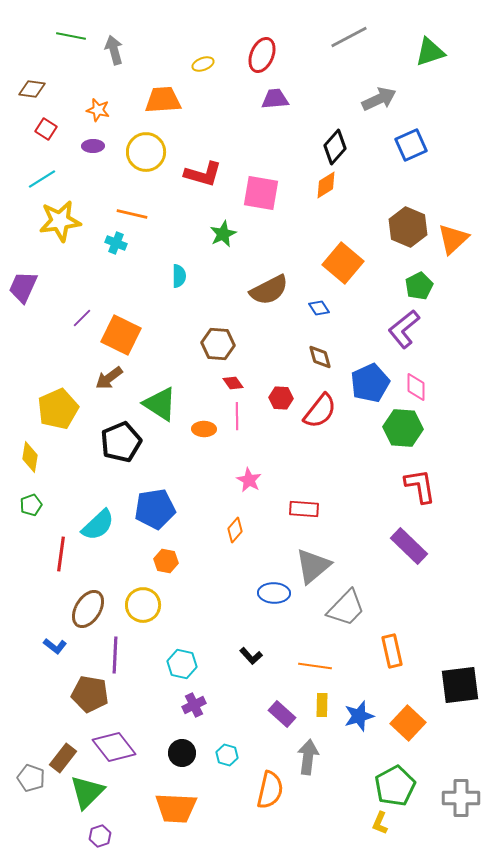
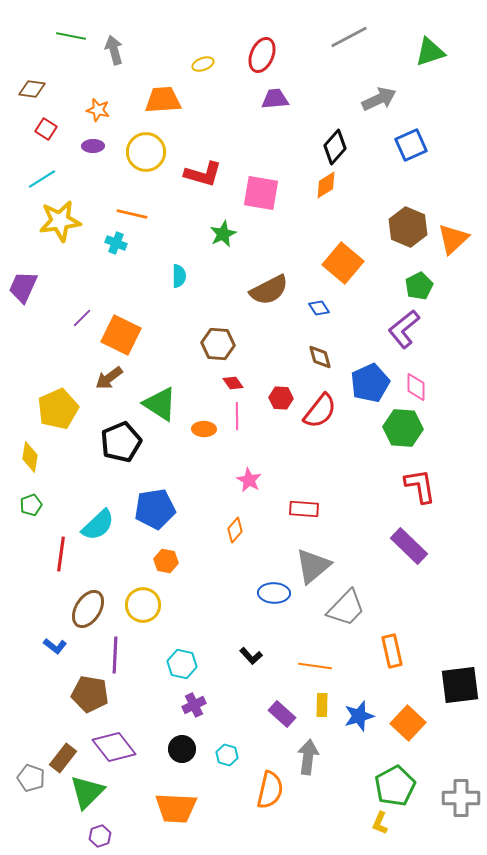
black circle at (182, 753): moved 4 px up
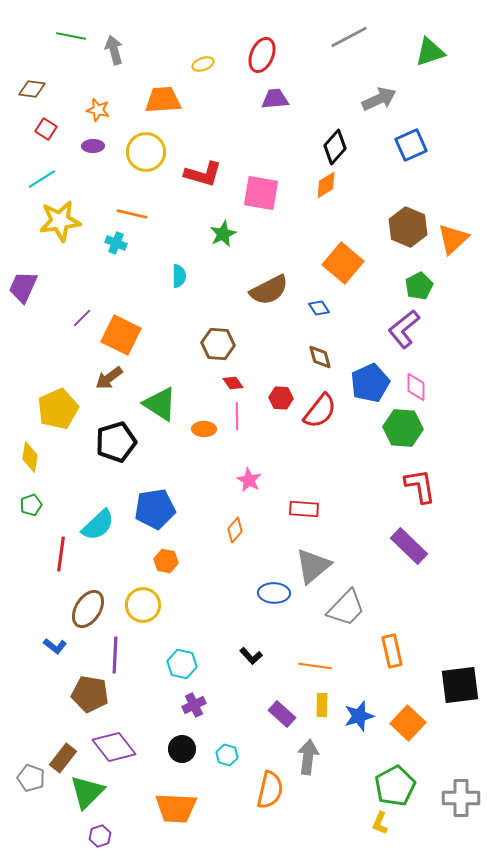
black pentagon at (121, 442): moved 5 px left; rotated 6 degrees clockwise
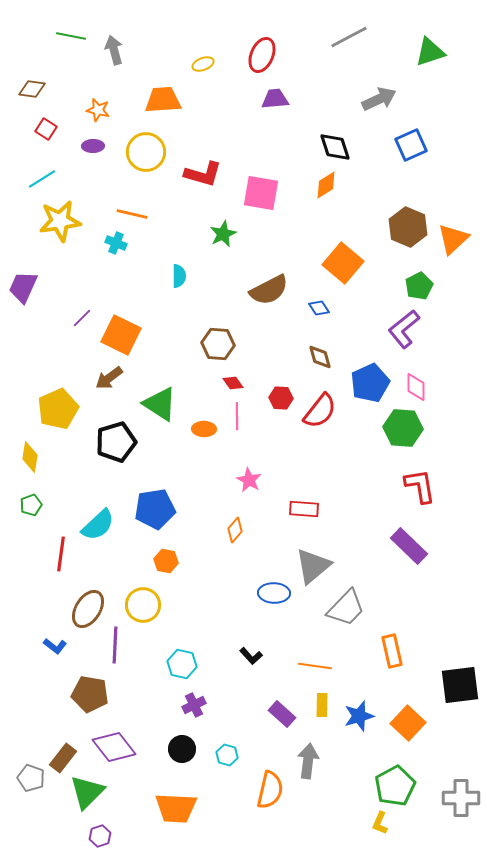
black diamond at (335, 147): rotated 60 degrees counterclockwise
purple line at (115, 655): moved 10 px up
gray arrow at (308, 757): moved 4 px down
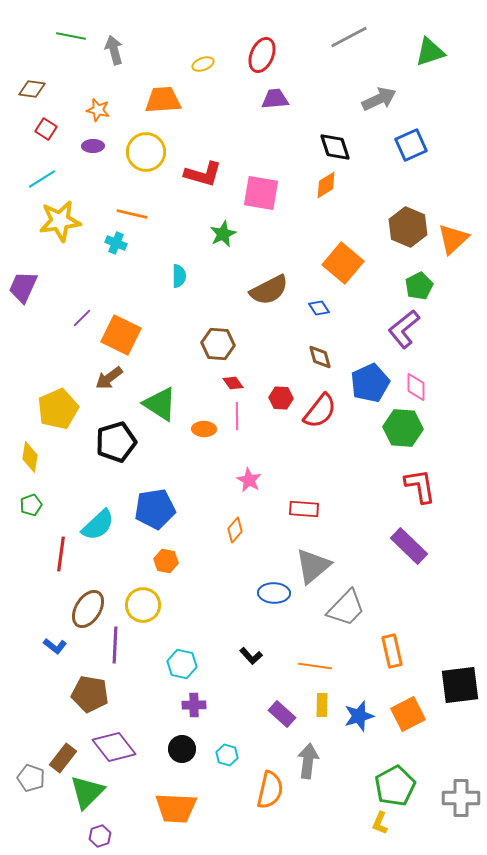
purple cross at (194, 705): rotated 25 degrees clockwise
orange square at (408, 723): moved 9 px up; rotated 20 degrees clockwise
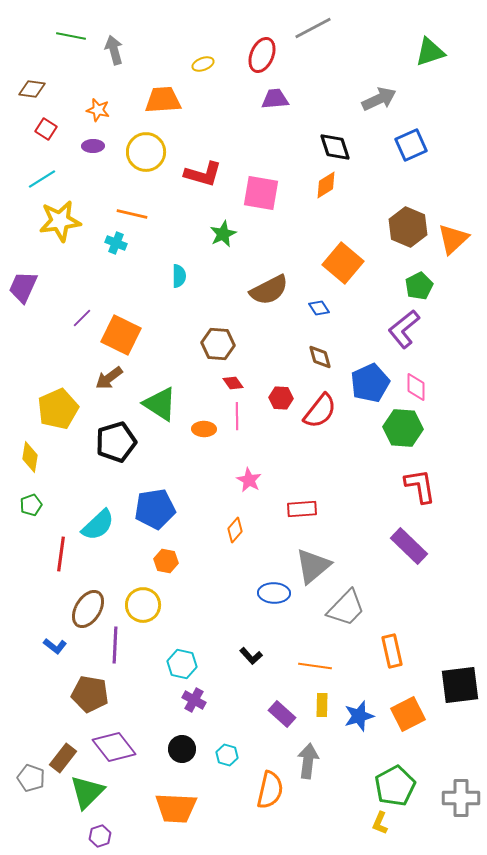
gray line at (349, 37): moved 36 px left, 9 px up
red rectangle at (304, 509): moved 2 px left; rotated 8 degrees counterclockwise
purple cross at (194, 705): moved 5 px up; rotated 30 degrees clockwise
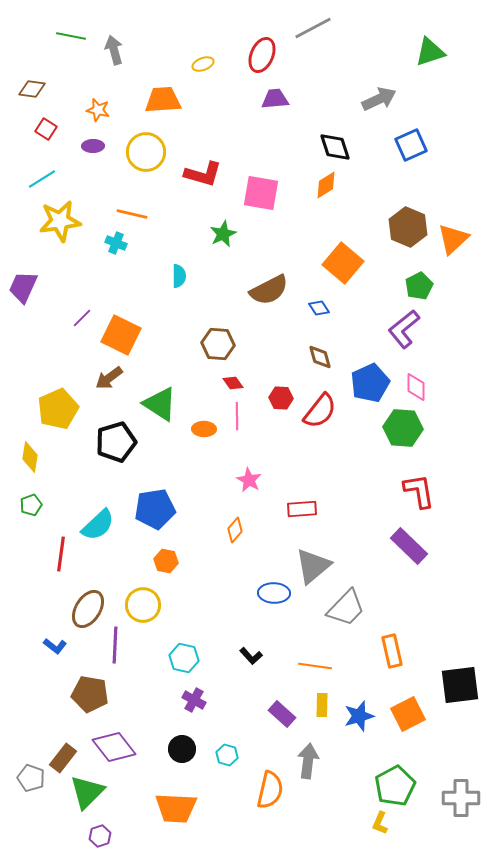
red L-shape at (420, 486): moved 1 px left, 5 px down
cyan hexagon at (182, 664): moved 2 px right, 6 px up
